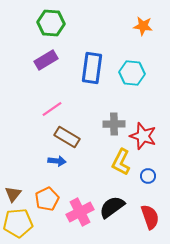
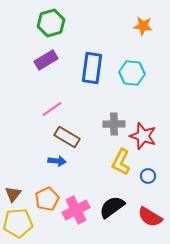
green hexagon: rotated 20 degrees counterclockwise
pink cross: moved 4 px left, 2 px up
red semicircle: rotated 140 degrees clockwise
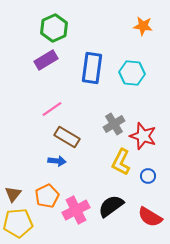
green hexagon: moved 3 px right, 5 px down; rotated 8 degrees counterclockwise
gray cross: rotated 30 degrees counterclockwise
orange pentagon: moved 3 px up
black semicircle: moved 1 px left, 1 px up
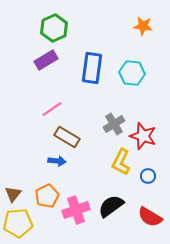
pink cross: rotated 8 degrees clockwise
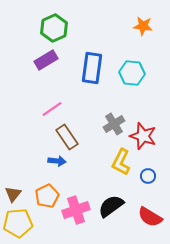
brown rectangle: rotated 25 degrees clockwise
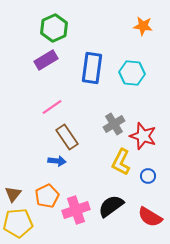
pink line: moved 2 px up
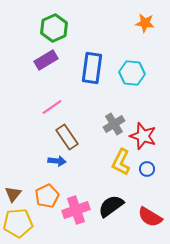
orange star: moved 2 px right, 3 px up
blue circle: moved 1 px left, 7 px up
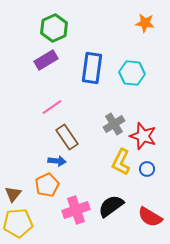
orange pentagon: moved 11 px up
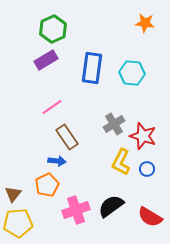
green hexagon: moved 1 px left, 1 px down
